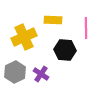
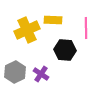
yellow cross: moved 3 px right, 7 px up
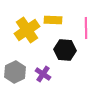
yellow cross: rotated 10 degrees counterclockwise
purple cross: moved 2 px right
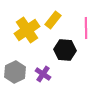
yellow rectangle: rotated 54 degrees counterclockwise
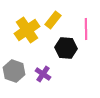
pink line: moved 1 px down
black hexagon: moved 1 px right, 2 px up
gray hexagon: moved 1 px left, 1 px up; rotated 15 degrees counterclockwise
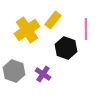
black hexagon: rotated 15 degrees clockwise
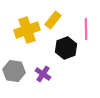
yellow cross: rotated 15 degrees clockwise
black hexagon: rotated 20 degrees clockwise
gray hexagon: rotated 10 degrees counterclockwise
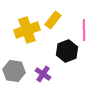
pink line: moved 2 px left, 1 px down
black hexagon: moved 1 px right, 3 px down
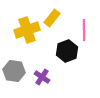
yellow rectangle: moved 1 px left, 2 px up
purple cross: moved 1 px left, 3 px down
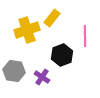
pink line: moved 1 px right, 6 px down
black hexagon: moved 5 px left, 4 px down
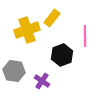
purple cross: moved 4 px down
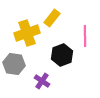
yellow cross: moved 3 px down
gray hexagon: moved 7 px up
